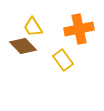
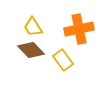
brown diamond: moved 8 px right, 4 px down
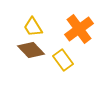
orange cross: rotated 24 degrees counterclockwise
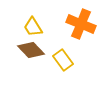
orange cross: moved 2 px right, 5 px up; rotated 32 degrees counterclockwise
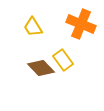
brown diamond: moved 10 px right, 18 px down
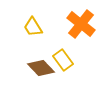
orange cross: rotated 16 degrees clockwise
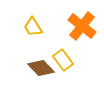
orange cross: moved 1 px right, 2 px down
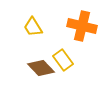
orange cross: rotated 24 degrees counterclockwise
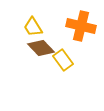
orange cross: moved 1 px left
brown diamond: moved 20 px up
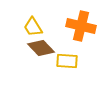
yellow rectangle: moved 4 px right, 1 px down; rotated 50 degrees counterclockwise
